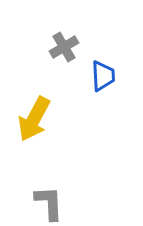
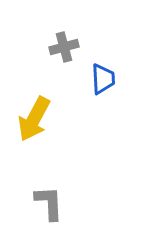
gray cross: rotated 16 degrees clockwise
blue trapezoid: moved 3 px down
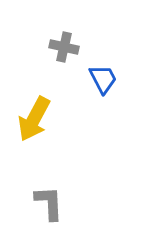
gray cross: rotated 28 degrees clockwise
blue trapezoid: rotated 24 degrees counterclockwise
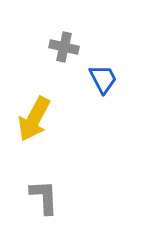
gray L-shape: moved 5 px left, 6 px up
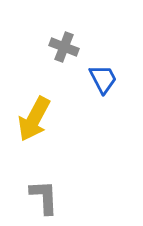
gray cross: rotated 8 degrees clockwise
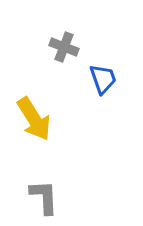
blue trapezoid: rotated 8 degrees clockwise
yellow arrow: rotated 60 degrees counterclockwise
